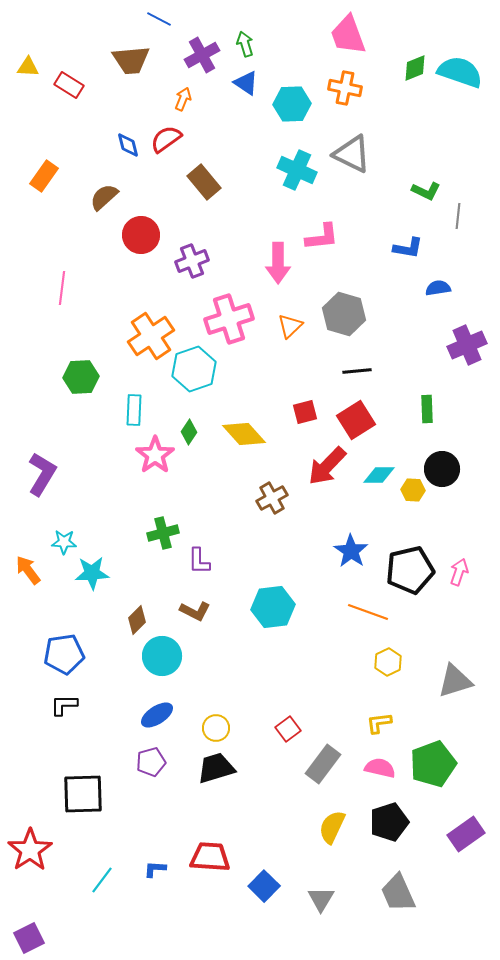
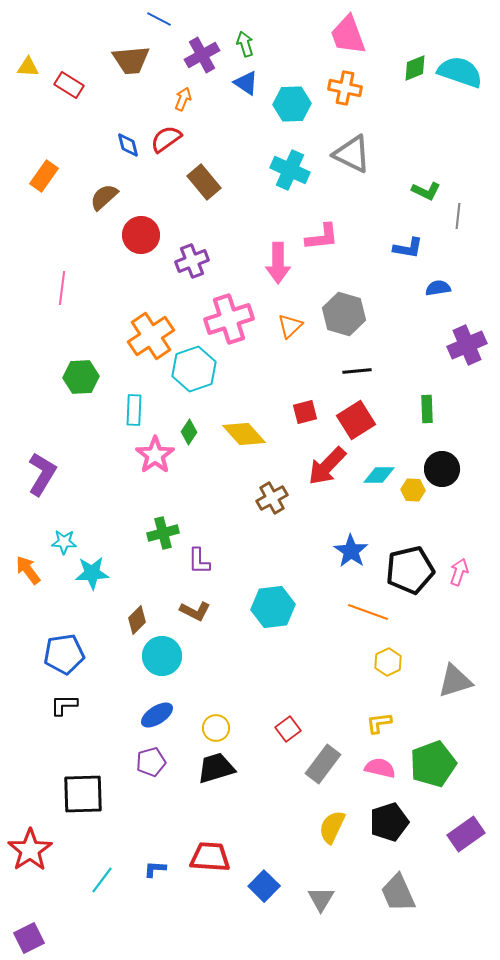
cyan cross at (297, 170): moved 7 px left
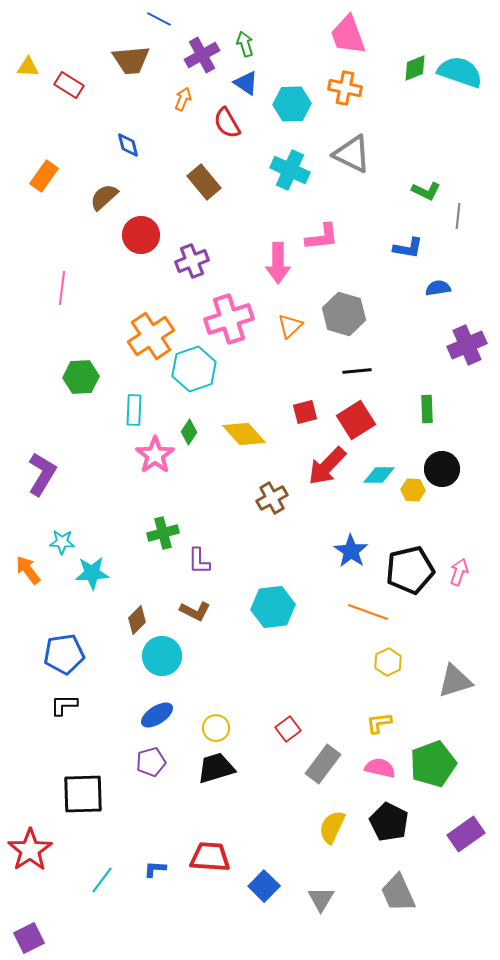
red semicircle at (166, 139): moved 61 px right, 16 px up; rotated 84 degrees counterclockwise
cyan star at (64, 542): moved 2 px left
black pentagon at (389, 822): rotated 27 degrees counterclockwise
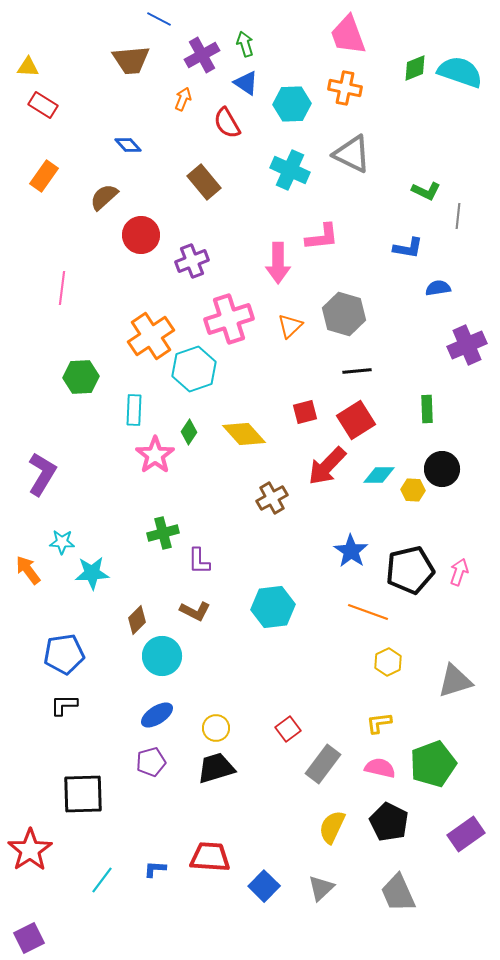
red rectangle at (69, 85): moved 26 px left, 20 px down
blue diamond at (128, 145): rotated 28 degrees counterclockwise
gray triangle at (321, 899): moved 11 px up; rotated 16 degrees clockwise
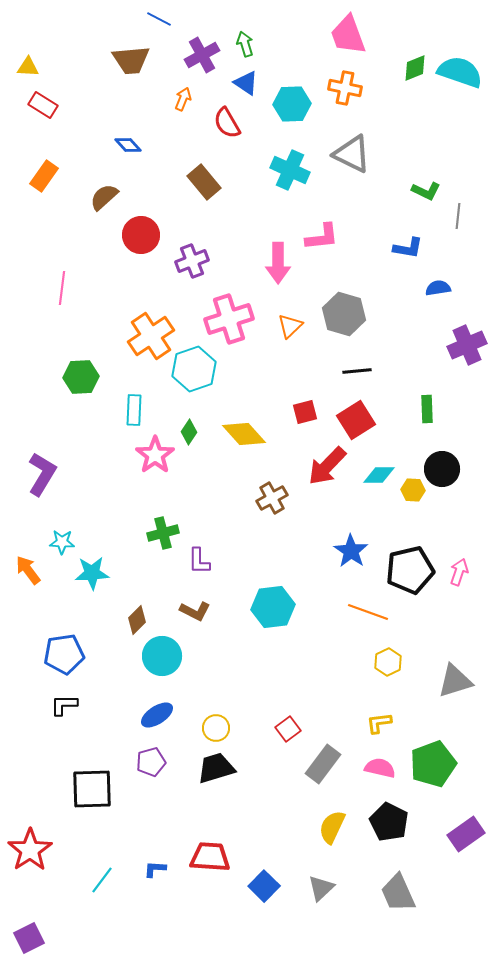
black square at (83, 794): moved 9 px right, 5 px up
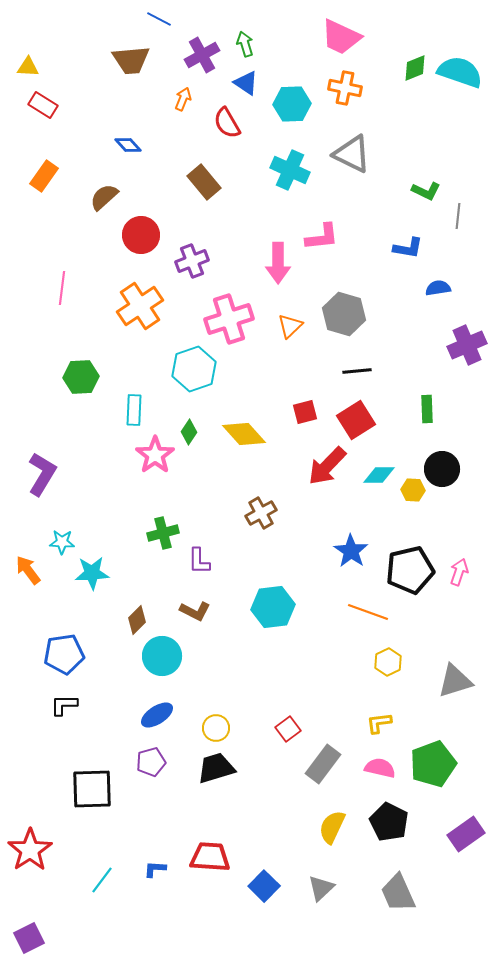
pink trapezoid at (348, 35): moved 7 px left, 2 px down; rotated 45 degrees counterclockwise
orange cross at (151, 336): moved 11 px left, 30 px up
brown cross at (272, 498): moved 11 px left, 15 px down
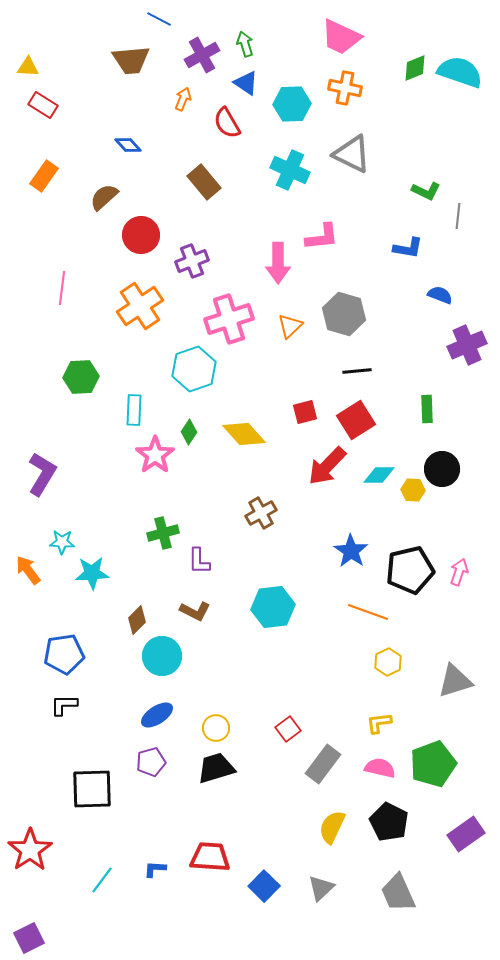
blue semicircle at (438, 288): moved 2 px right, 7 px down; rotated 30 degrees clockwise
